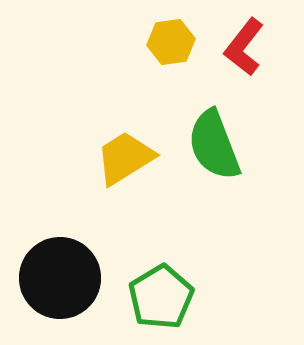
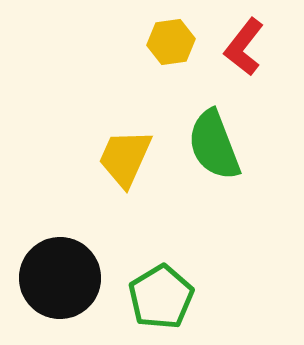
yellow trapezoid: rotated 34 degrees counterclockwise
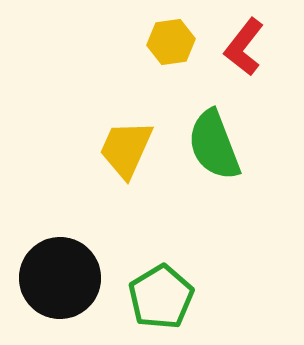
yellow trapezoid: moved 1 px right, 9 px up
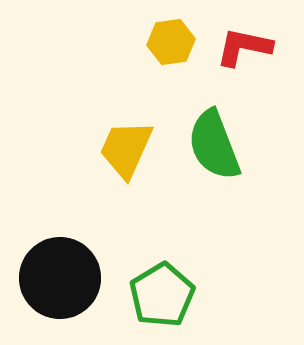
red L-shape: rotated 64 degrees clockwise
green pentagon: moved 1 px right, 2 px up
